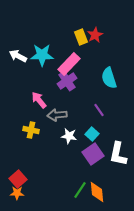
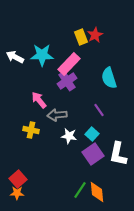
white arrow: moved 3 px left, 1 px down
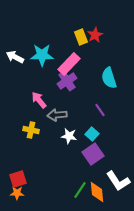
purple line: moved 1 px right
white L-shape: moved 27 px down; rotated 45 degrees counterclockwise
red square: rotated 24 degrees clockwise
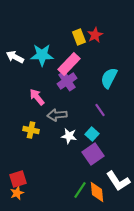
yellow rectangle: moved 2 px left
cyan semicircle: rotated 45 degrees clockwise
pink arrow: moved 2 px left, 3 px up
orange star: rotated 24 degrees counterclockwise
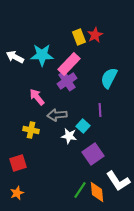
purple line: rotated 32 degrees clockwise
cyan square: moved 9 px left, 8 px up
red square: moved 16 px up
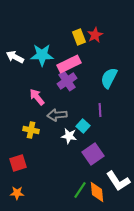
pink rectangle: rotated 20 degrees clockwise
orange star: rotated 24 degrees clockwise
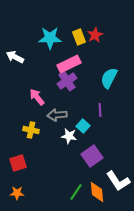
cyan star: moved 8 px right, 17 px up
purple square: moved 1 px left, 2 px down
green line: moved 4 px left, 2 px down
